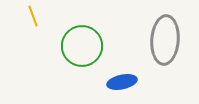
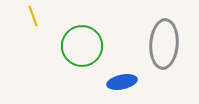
gray ellipse: moved 1 px left, 4 px down
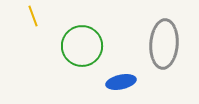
blue ellipse: moved 1 px left
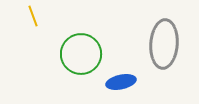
green circle: moved 1 px left, 8 px down
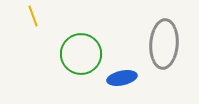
blue ellipse: moved 1 px right, 4 px up
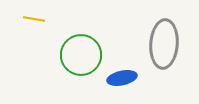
yellow line: moved 1 px right, 3 px down; rotated 60 degrees counterclockwise
green circle: moved 1 px down
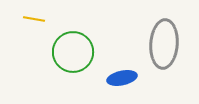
green circle: moved 8 px left, 3 px up
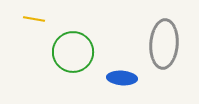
blue ellipse: rotated 16 degrees clockwise
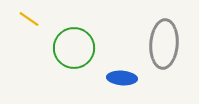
yellow line: moved 5 px left; rotated 25 degrees clockwise
green circle: moved 1 px right, 4 px up
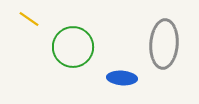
green circle: moved 1 px left, 1 px up
